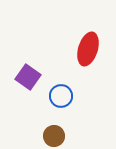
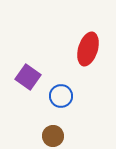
brown circle: moved 1 px left
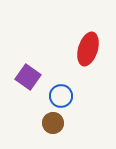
brown circle: moved 13 px up
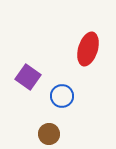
blue circle: moved 1 px right
brown circle: moved 4 px left, 11 px down
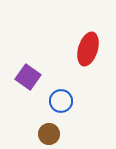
blue circle: moved 1 px left, 5 px down
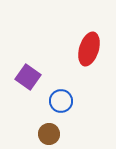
red ellipse: moved 1 px right
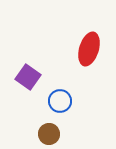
blue circle: moved 1 px left
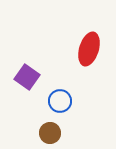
purple square: moved 1 px left
brown circle: moved 1 px right, 1 px up
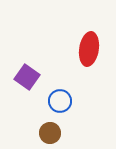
red ellipse: rotated 8 degrees counterclockwise
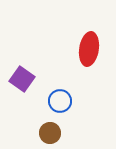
purple square: moved 5 px left, 2 px down
